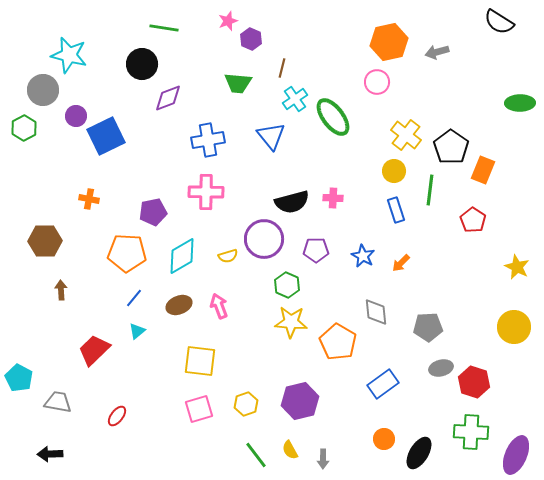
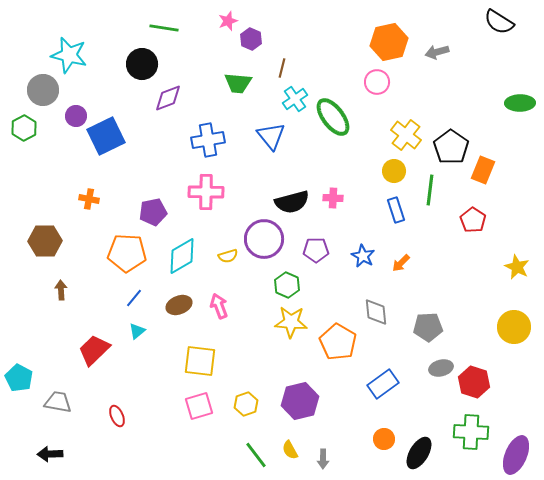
pink square at (199, 409): moved 3 px up
red ellipse at (117, 416): rotated 60 degrees counterclockwise
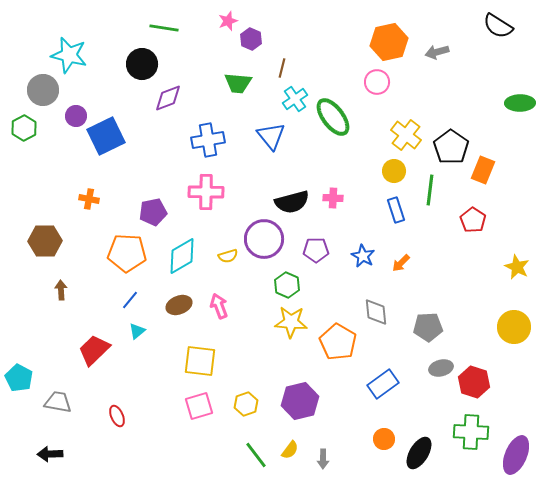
black semicircle at (499, 22): moved 1 px left, 4 px down
blue line at (134, 298): moved 4 px left, 2 px down
yellow semicircle at (290, 450): rotated 114 degrees counterclockwise
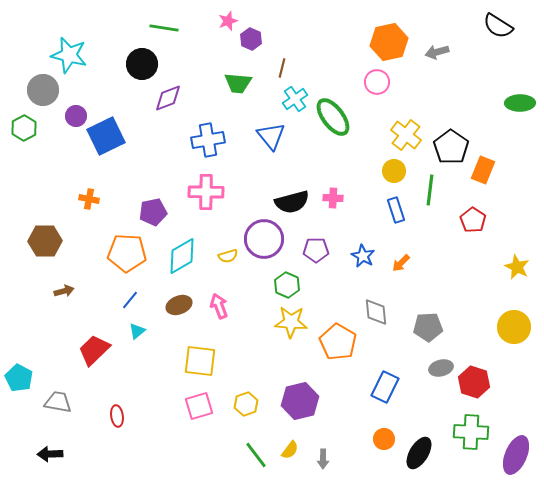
brown arrow at (61, 290): moved 3 px right, 1 px down; rotated 78 degrees clockwise
blue rectangle at (383, 384): moved 2 px right, 3 px down; rotated 28 degrees counterclockwise
red ellipse at (117, 416): rotated 15 degrees clockwise
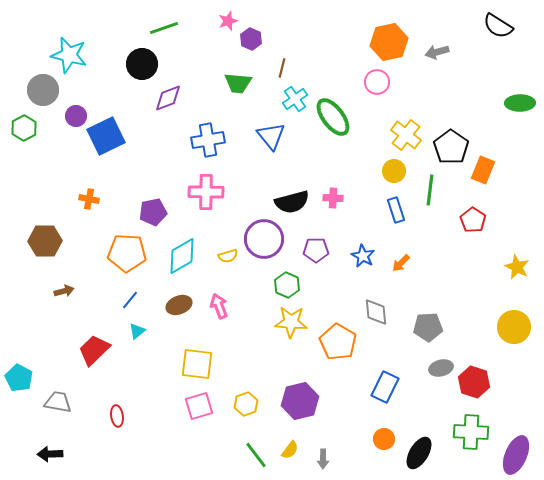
green line at (164, 28): rotated 28 degrees counterclockwise
yellow square at (200, 361): moved 3 px left, 3 px down
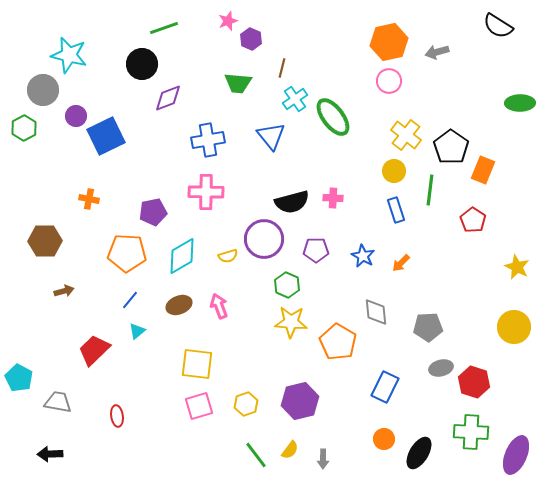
pink circle at (377, 82): moved 12 px right, 1 px up
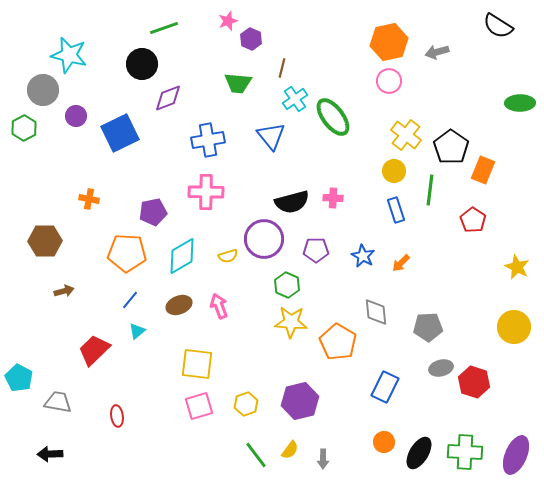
blue square at (106, 136): moved 14 px right, 3 px up
green cross at (471, 432): moved 6 px left, 20 px down
orange circle at (384, 439): moved 3 px down
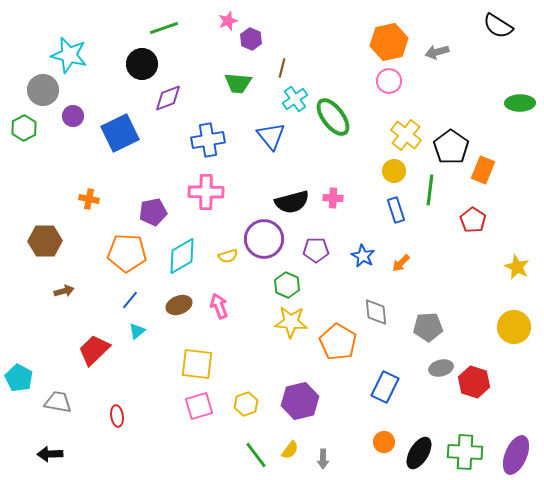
purple circle at (76, 116): moved 3 px left
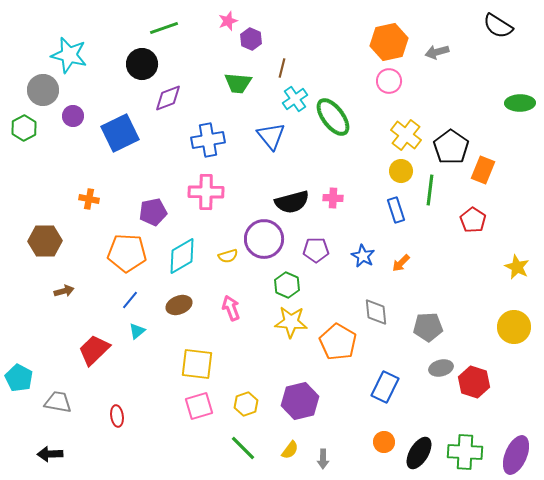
yellow circle at (394, 171): moved 7 px right
pink arrow at (219, 306): moved 12 px right, 2 px down
green line at (256, 455): moved 13 px left, 7 px up; rotated 8 degrees counterclockwise
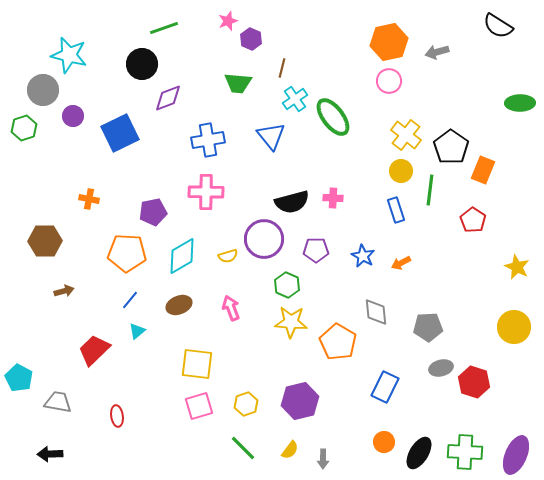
green hexagon at (24, 128): rotated 10 degrees clockwise
orange arrow at (401, 263): rotated 18 degrees clockwise
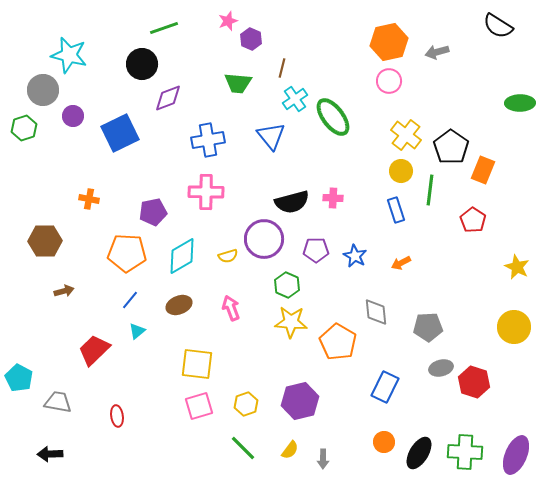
blue star at (363, 256): moved 8 px left
